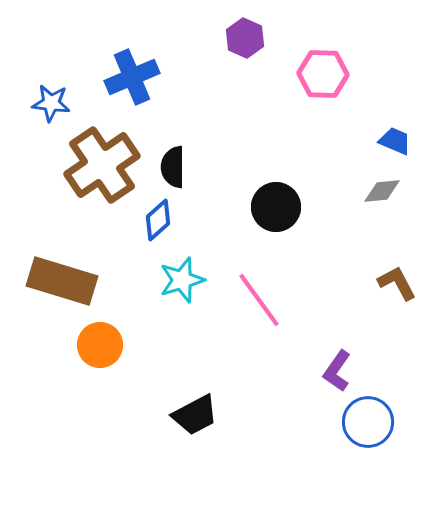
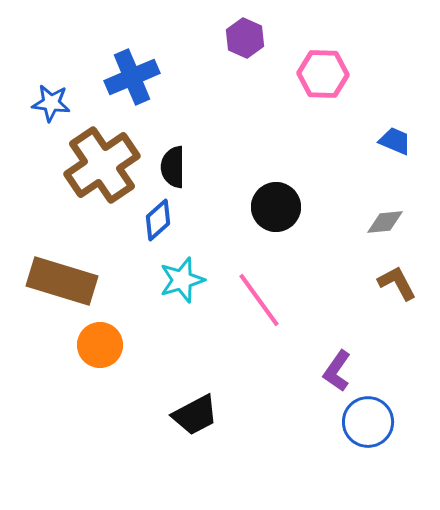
gray diamond: moved 3 px right, 31 px down
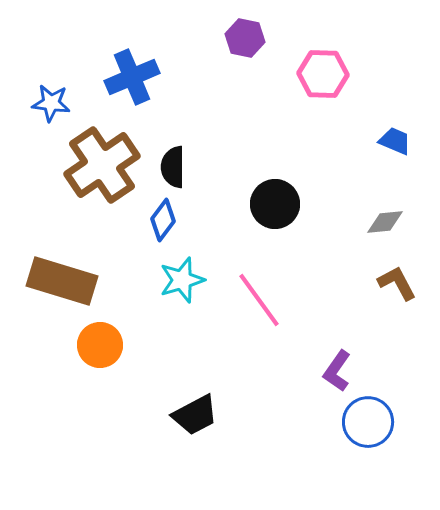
purple hexagon: rotated 12 degrees counterclockwise
black circle: moved 1 px left, 3 px up
blue diamond: moved 5 px right; rotated 12 degrees counterclockwise
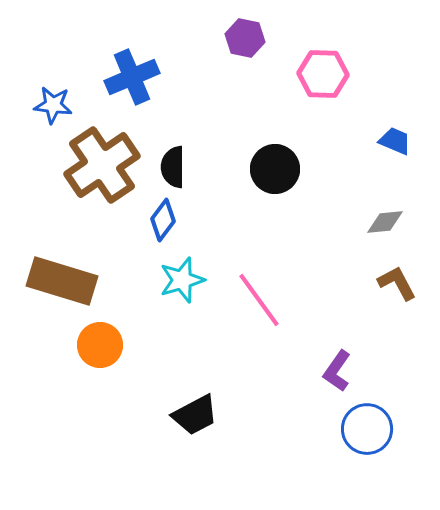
blue star: moved 2 px right, 2 px down
black circle: moved 35 px up
blue circle: moved 1 px left, 7 px down
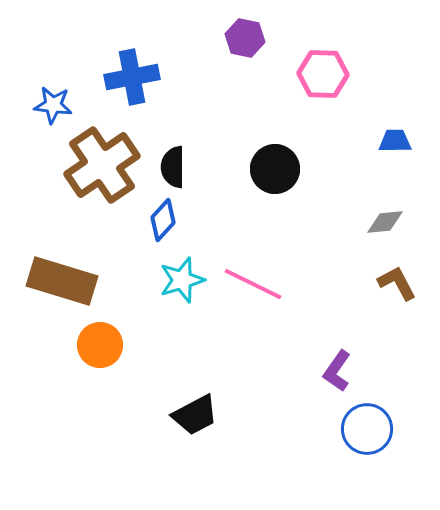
blue cross: rotated 12 degrees clockwise
blue trapezoid: rotated 24 degrees counterclockwise
blue diamond: rotated 6 degrees clockwise
pink line: moved 6 px left, 16 px up; rotated 28 degrees counterclockwise
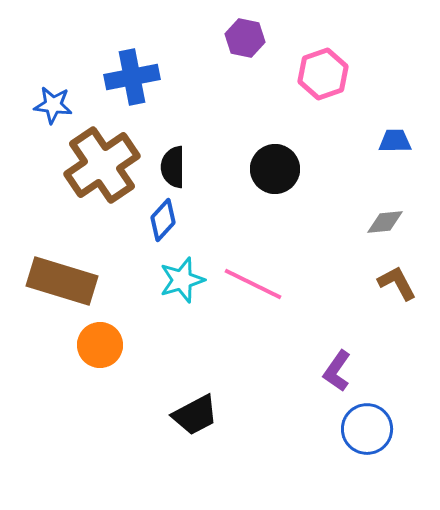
pink hexagon: rotated 21 degrees counterclockwise
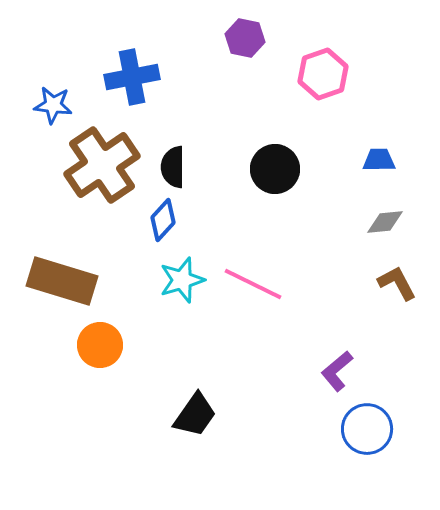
blue trapezoid: moved 16 px left, 19 px down
purple L-shape: rotated 15 degrees clockwise
black trapezoid: rotated 27 degrees counterclockwise
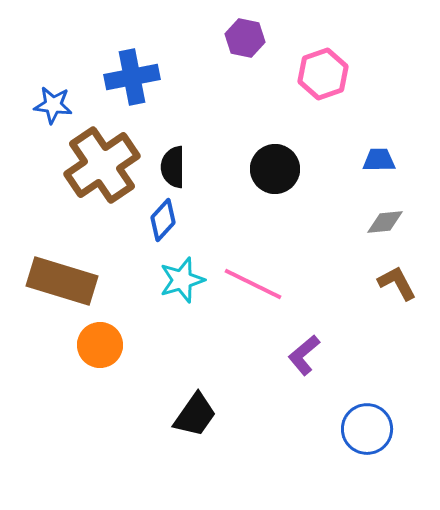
purple L-shape: moved 33 px left, 16 px up
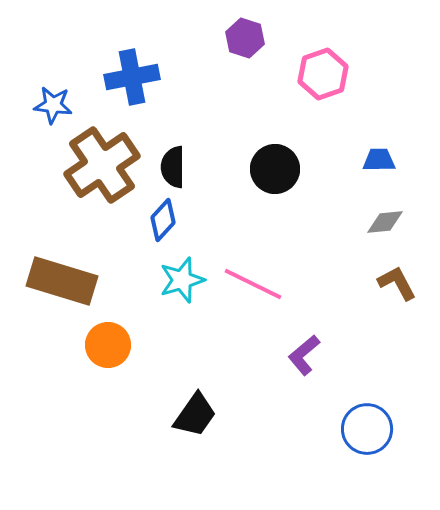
purple hexagon: rotated 6 degrees clockwise
orange circle: moved 8 px right
